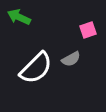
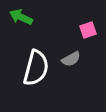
green arrow: moved 2 px right
white semicircle: rotated 30 degrees counterclockwise
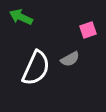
gray semicircle: moved 1 px left
white semicircle: rotated 9 degrees clockwise
